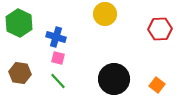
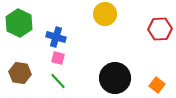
black circle: moved 1 px right, 1 px up
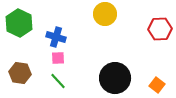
pink square: rotated 16 degrees counterclockwise
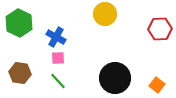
blue cross: rotated 12 degrees clockwise
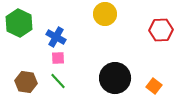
red hexagon: moved 1 px right, 1 px down
brown hexagon: moved 6 px right, 9 px down
orange square: moved 3 px left, 1 px down
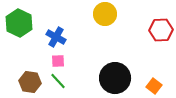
pink square: moved 3 px down
brown hexagon: moved 4 px right
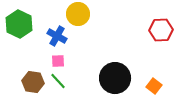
yellow circle: moved 27 px left
green hexagon: moved 1 px down
blue cross: moved 1 px right, 1 px up
brown hexagon: moved 3 px right
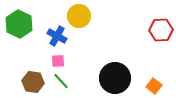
yellow circle: moved 1 px right, 2 px down
green line: moved 3 px right
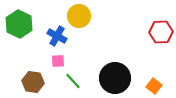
red hexagon: moved 2 px down
green line: moved 12 px right
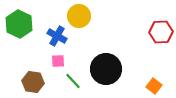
black circle: moved 9 px left, 9 px up
